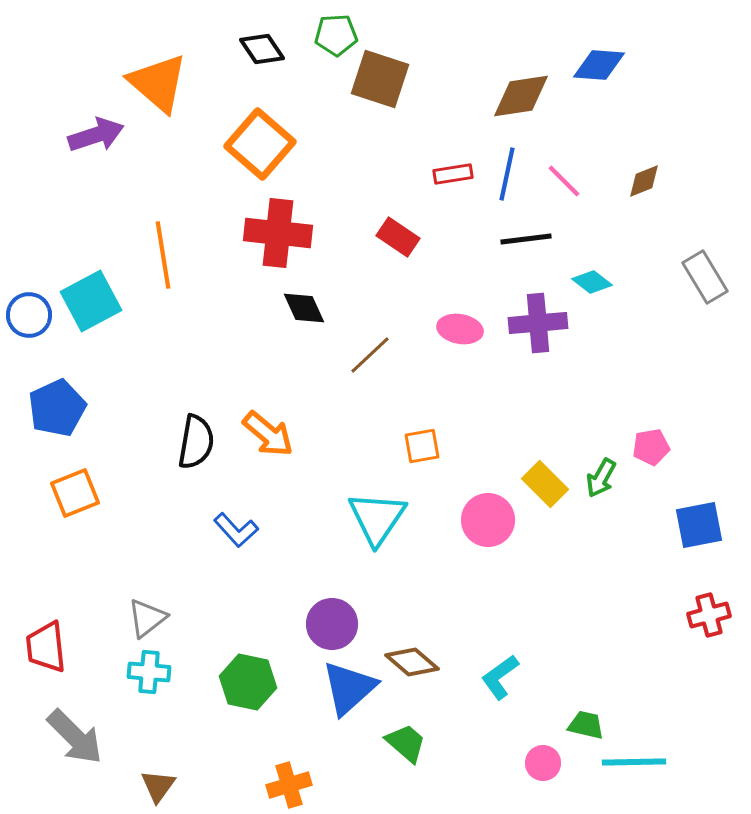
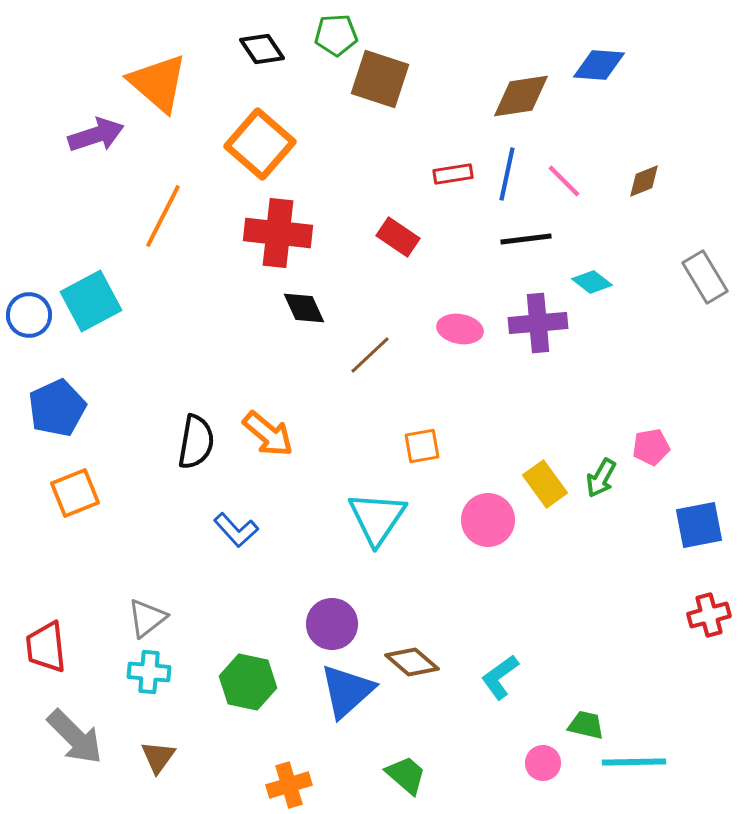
orange line at (163, 255): moved 39 px up; rotated 36 degrees clockwise
yellow rectangle at (545, 484): rotated 9 degrees clockwise
blue triangle at (349, 688): moved 2 px left, 3 px down
green trapezoid at (406, 743): moved 32 px down
brown triangle at (158, 786): moved 29 px up
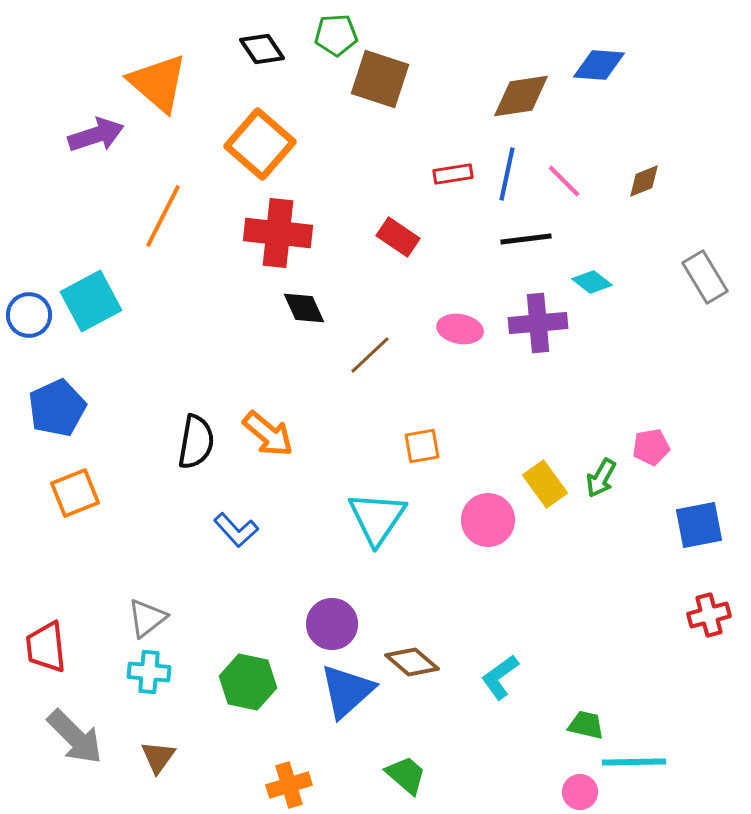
pink circle at (543, 763): moved 37 px right, 29 px down
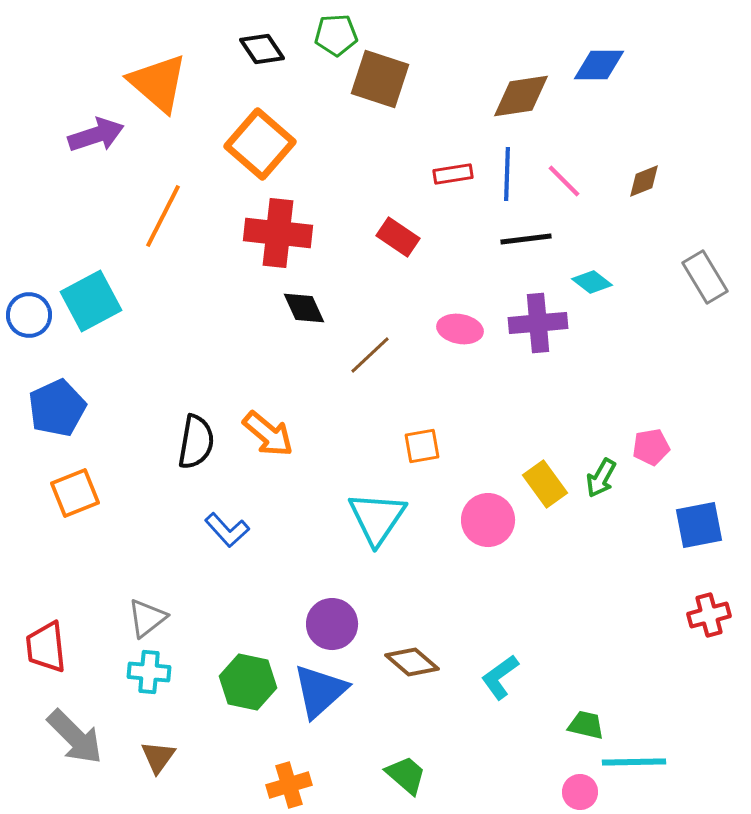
blue diamond at (599, 65): rotated 4 degrees counterclockwise
blue line at (507, 174): rotated 10 degrees counterclockwise
blue L-shape at (236, 530): moved 9 px left
blue triangle at (347, 691): moved 27 px left
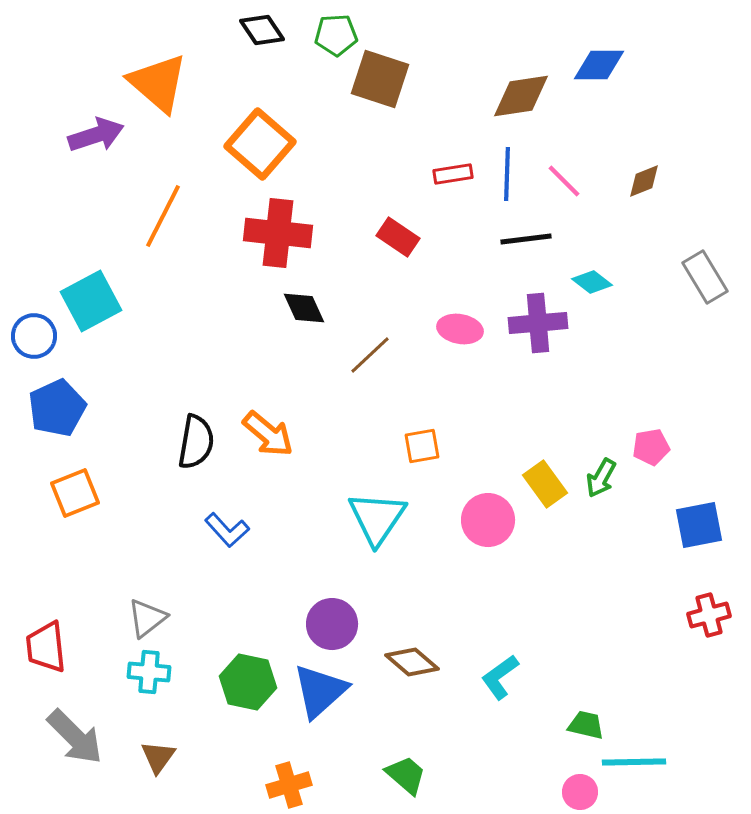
black diamond at (262, 49): moved 19 px up
blue circle at (29, 315): moved 5 px right, 21 px down
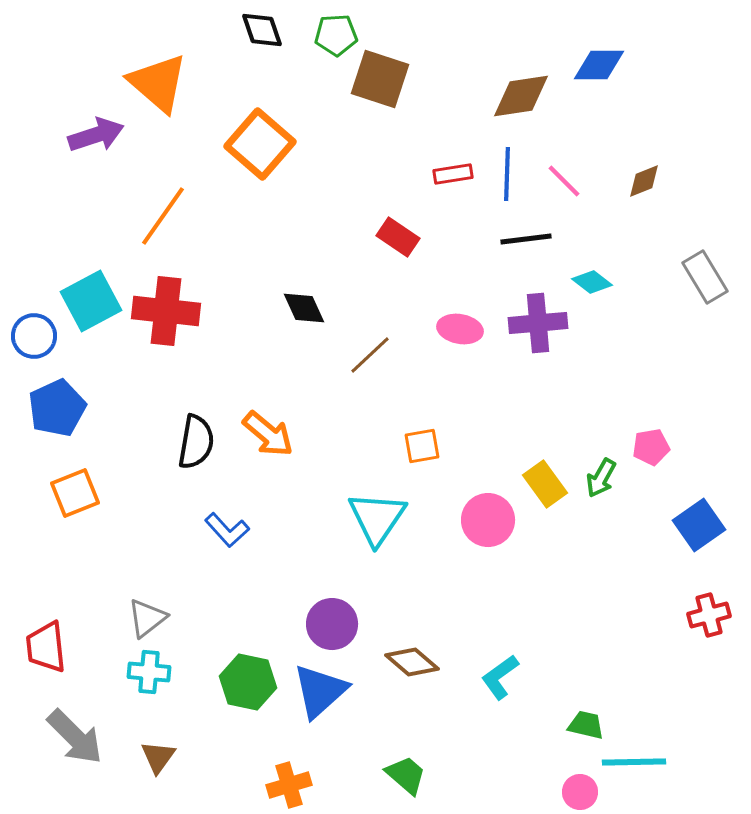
black diamond at (262, 30): rotated 15 degrees clockwise
orange line at (163, 216): rotated 8 degrees clockwise
red cross at (278, 233): moved 112 px left, 78 px down
blue square at (699, 525): rotated 24 degrees counterclockwise
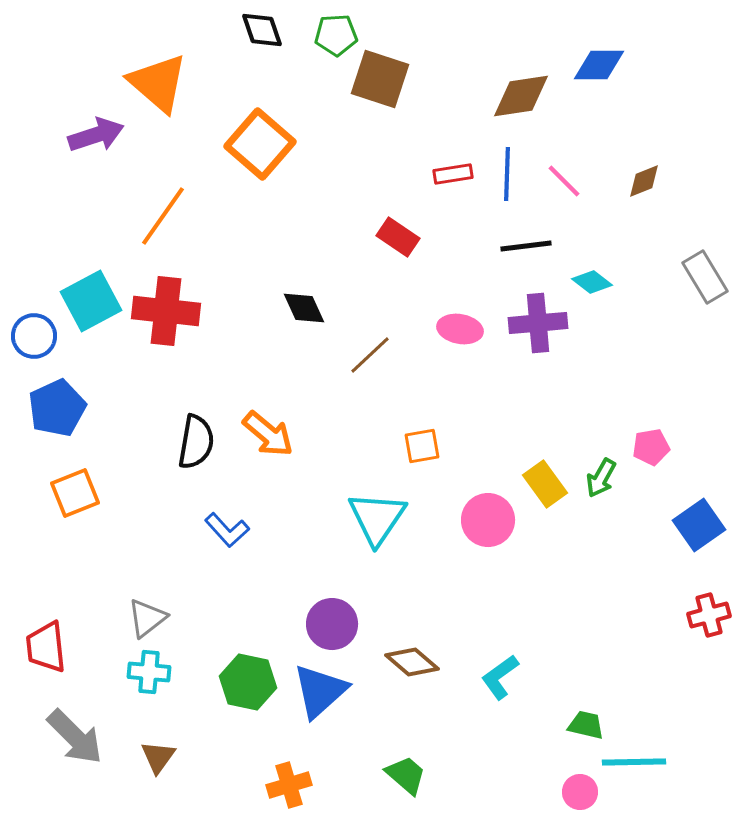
black line at (526, 239): moved 7 px down
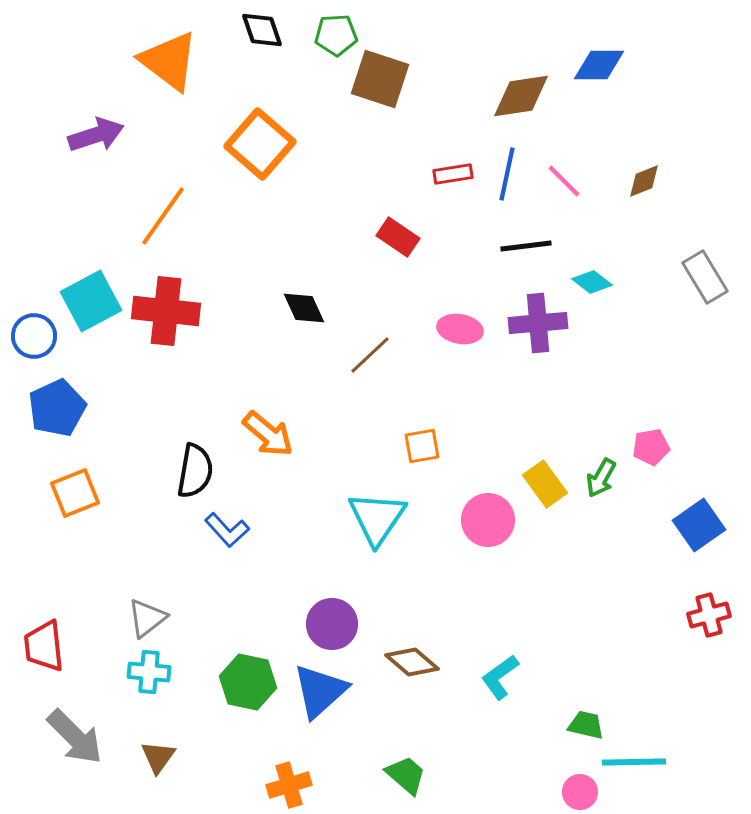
orange triangle at (158, 83): moved 11 px right, 22 px up; rotated 4 degrees counterclockwise
blue line at (507, 174): rotated 10 degrees clockwise
black semicircle at (196, 442): moved 1 px left, 29 px down
red trapezoid at (46, 647): moved 2 px left, 1 px up
